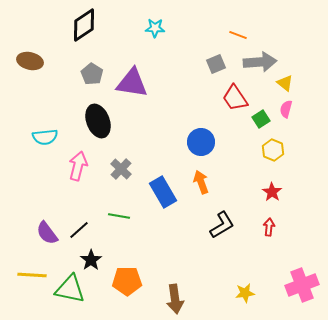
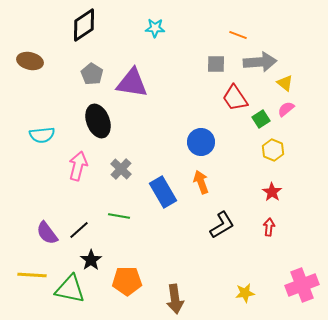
gray square: rotated 24 degrees clockwise
pink semicircle: rotated 36 degrees clockwise
cyan semicircle: moved 3 px left, 2 px up
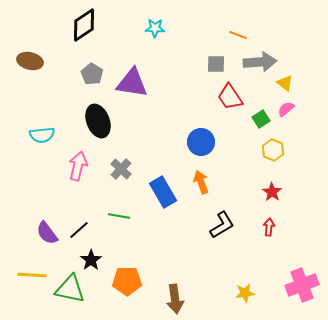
red trapezoid: moved 5 px left, 1 px up
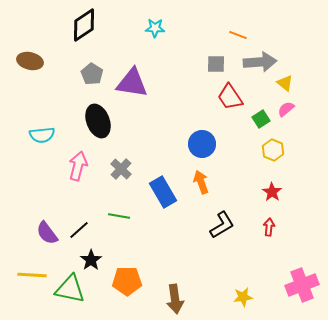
blue circle: moved 1 px right, 2 px down
yellow star: moved 2 px left, 4 px down
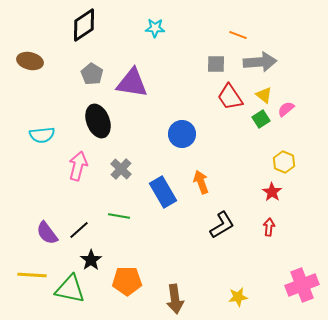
yellow triangle: moved 21 px left, 12 px down
blue circle: moved 20 px left, 10 px up
yellow hexagon: moved 11 px right, 12 px down
yellow star: moved 5 px left
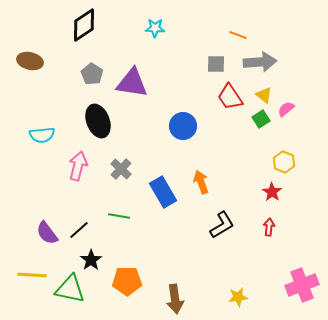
blue circle: moved 1 px right, 8 px up
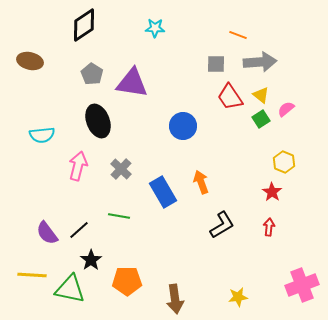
yellow triangle: moved 3 px left
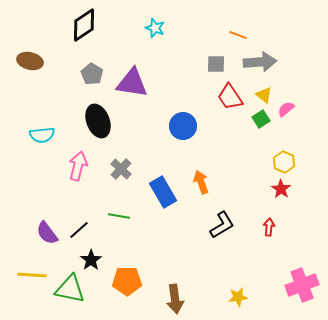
cyan star: rotated 18 degrees clockwise
yellow triangle: moved 3 px right
red star: moved 9 px right, 3 px up
